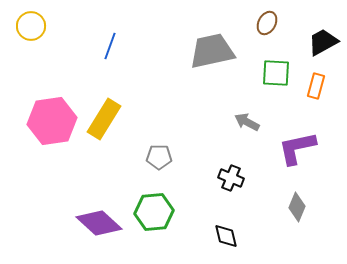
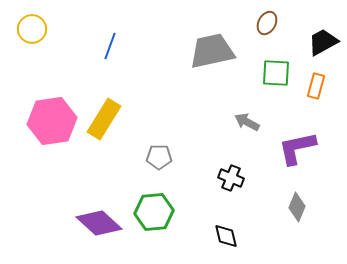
yellow circle: moved 1 px right, 3 px down
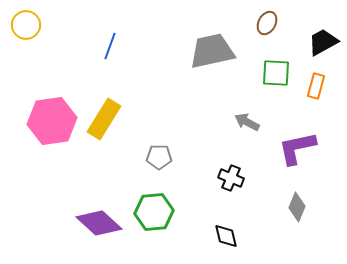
yellow circle: moved 6 px left, 4 px up
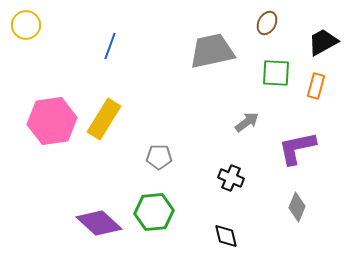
gray arrow: rotated 115 degrees clockwise
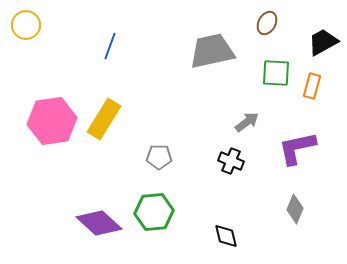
orange rectangle: moved 4 px left
black cross: moved 17 px up
gray diamond: moved 2 px left, 2 px down
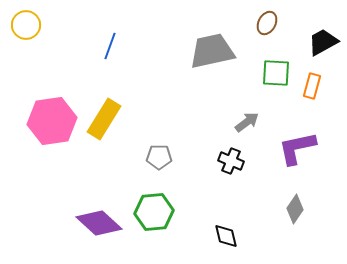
gray diamond: rotated 12 degrees clockwise
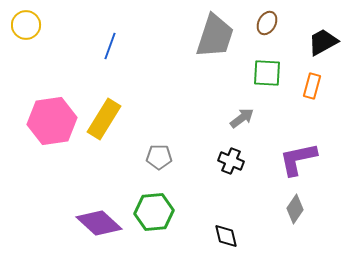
gray trapezoid: moved 3 px right, 15 px up; rotated 120 degrees clockwise
green square: moved 9 px left
gray arrow: moved 5 px left, 4 px up
purple L-shape: moved 1 px right, 11 px down
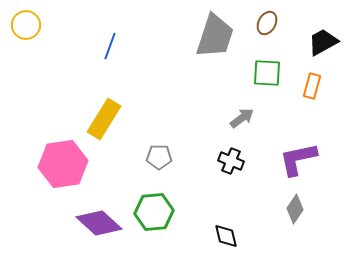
pink hexagon: moved 11 px right, 43 px down
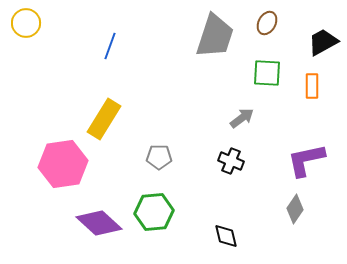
yellow circle: moved 2 px up
orange rectangle: rotated 15 degrees counterclockwise
purple L-shape: moved 8 px right, 1 px down
